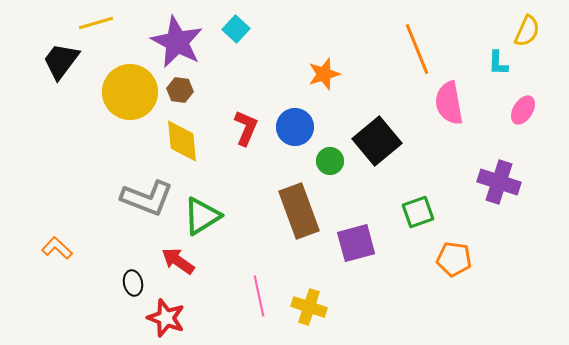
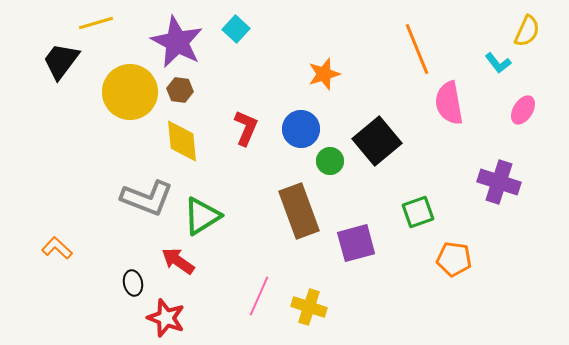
cyan L-shape: rotated 40 degrees counterclockwise
blue circle: moved 6 px right, 2 px down
pink line: rotated 36 degrees clockwise
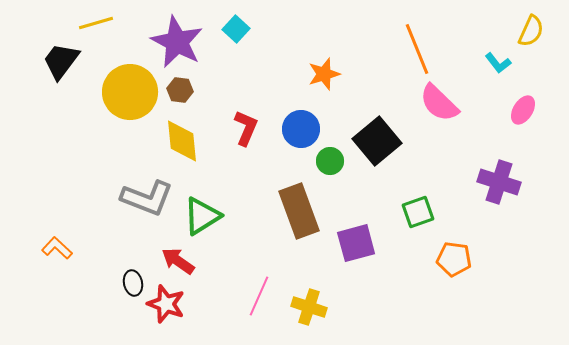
yellow semicircle: moved 4 px right
pink semicircle: moved 10 px left; rotated 36 degrees counterclockwise
red star: moved 14 px up
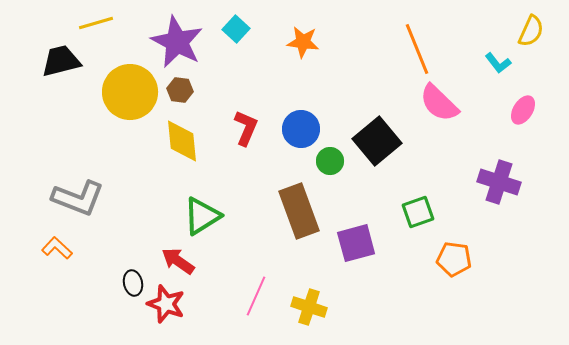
black trapezoid: rotated 39 degrees clockwise
orange star: moved 21 px left, 32 px up; rotated 24 degrees clockwise
gray L-shape: moved 69 px left
pink line: moved 3 px left
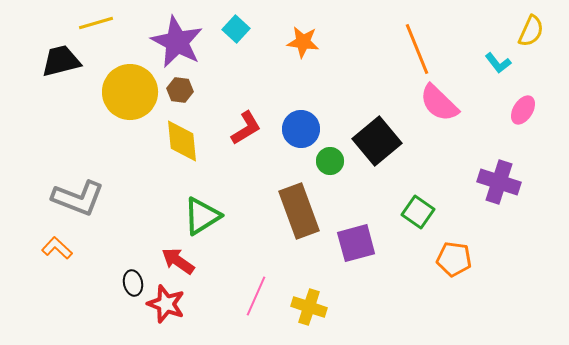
red L-shape: rotated 36 degrees clockwise
green square: rotated 36 degrees counterclockwise
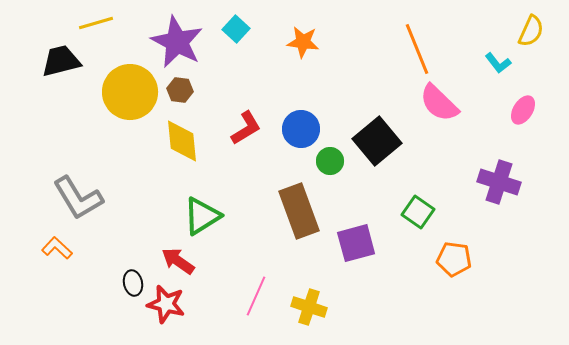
gray L-shape: rotated 38 degrees clockwise
red star: rotated 6 degrees counterclockwise
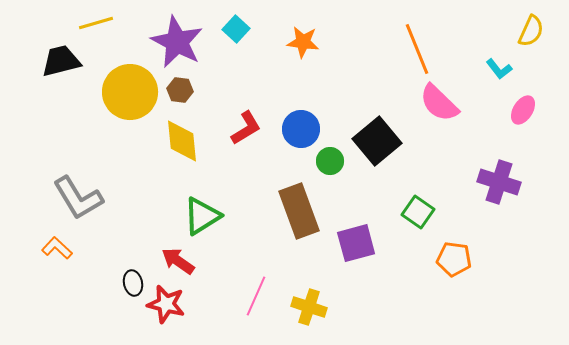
cyan L-shape: moved 1 px right, 6 px down
